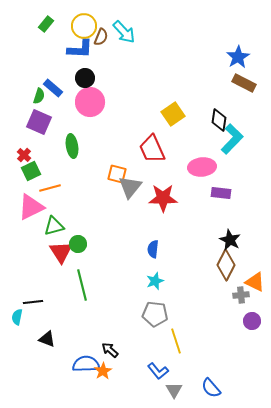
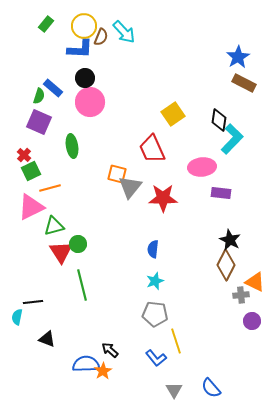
blue L-shape at (158, 371): moved 2 px left, 13 px up
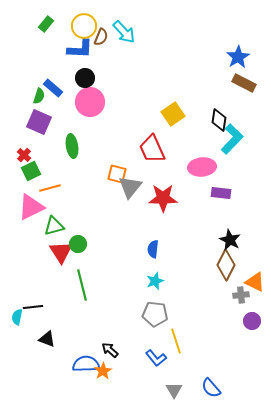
black line at (33, 302): moved 5 px down
